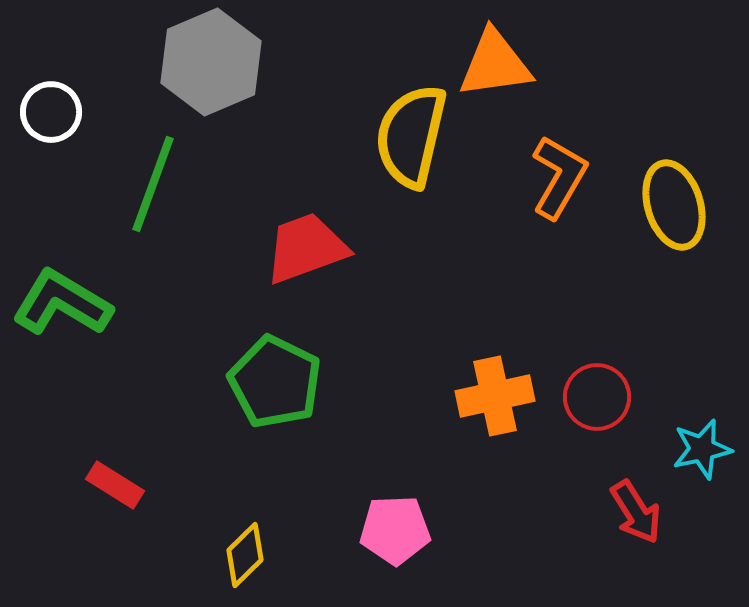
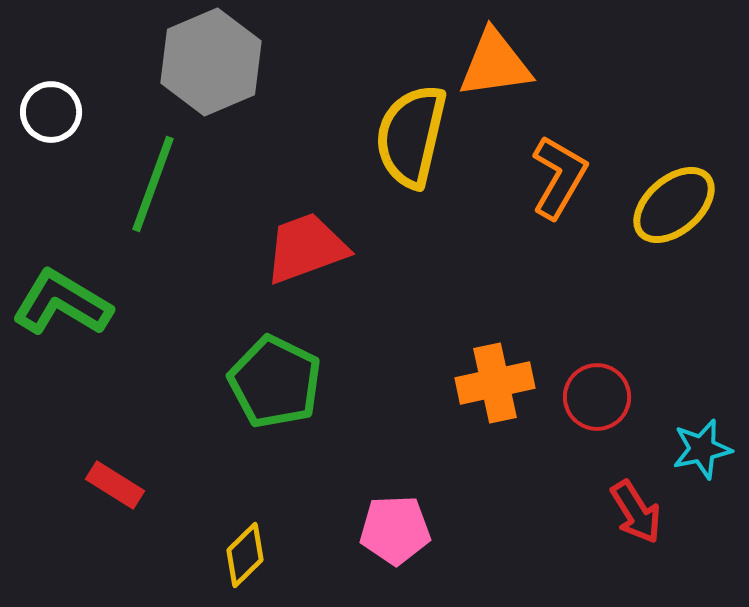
yellow ellipse: rotated 66 degrees clockwise
orange cross: moved 13 px up
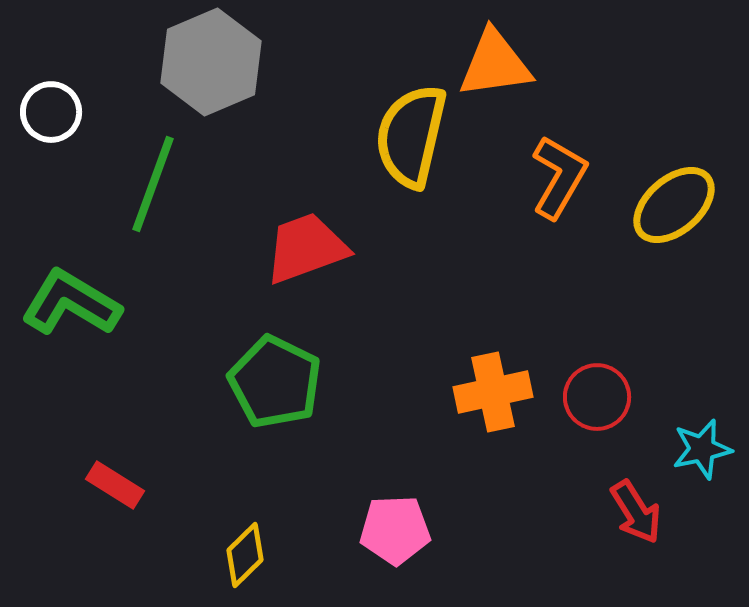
green L-shape: moved 9 px right
orange cross: moved 2 px left, 9 px down
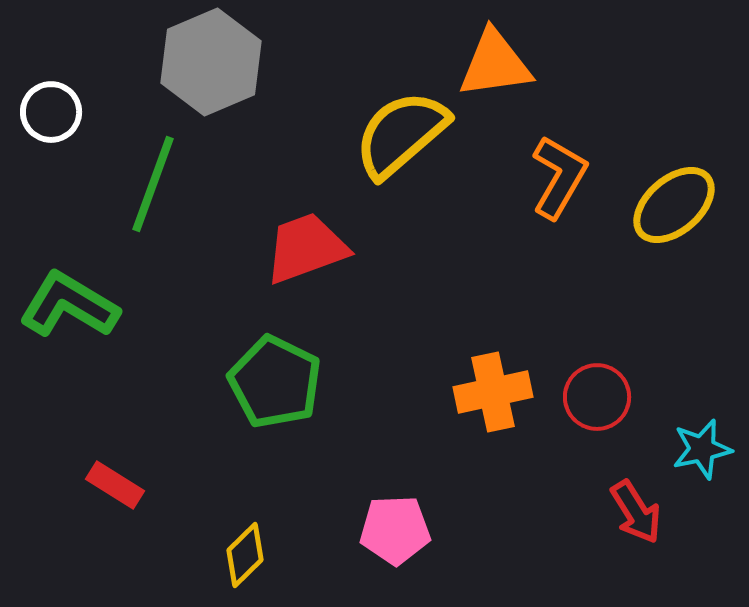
yellow semicircle: moved 10 px left, 2 px up; rotated 36 degrees clockwise
green L-shape: moved 2 px left, 2 px down
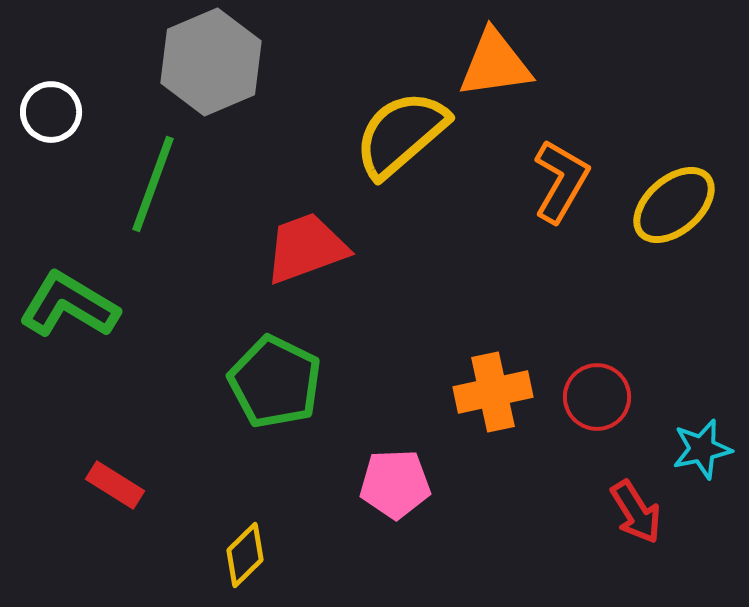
orange L-shape: moved 2 px right, 4 px down
pink pentagon: moved 46 px up
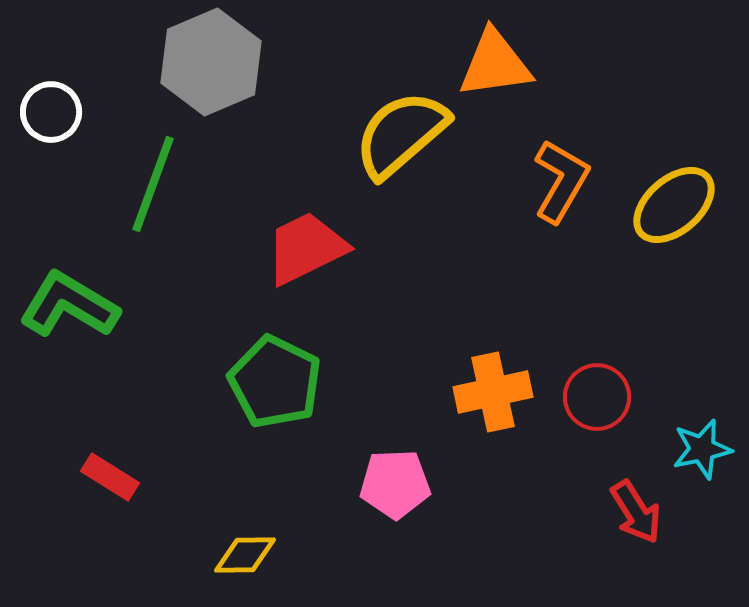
red trapezoid: rotated 6 degrees counterclockwise
red rectangle: moved 5 px left, 8 px up
yellow diamond: rotated 44 degrees clockwise
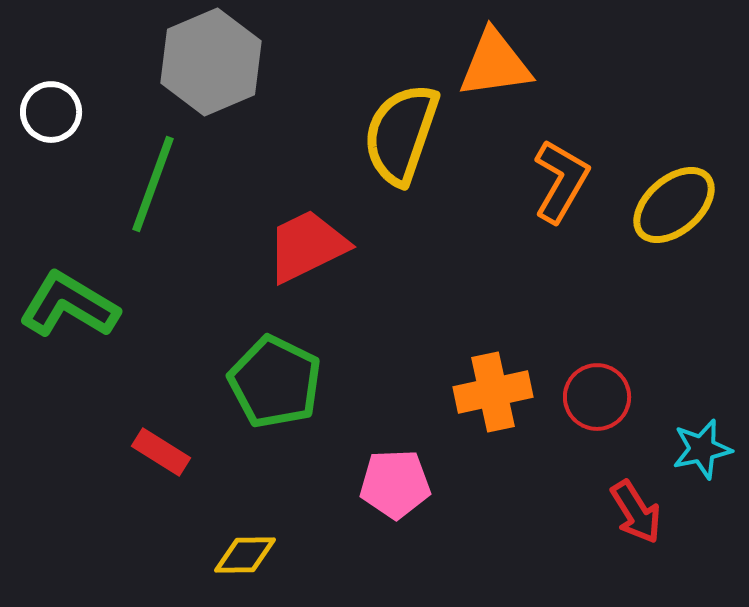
yellow semicircle: rotated 30 degrees counterclockwise
red trapezoid: moved 1 px right, 2 px up
red rectangle: moved 51 px right, 25 px up
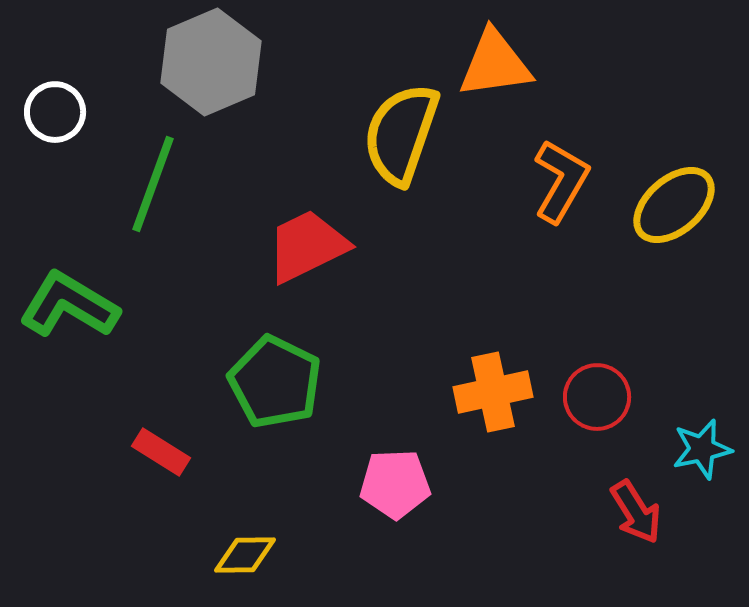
white circle: moved 4 px right
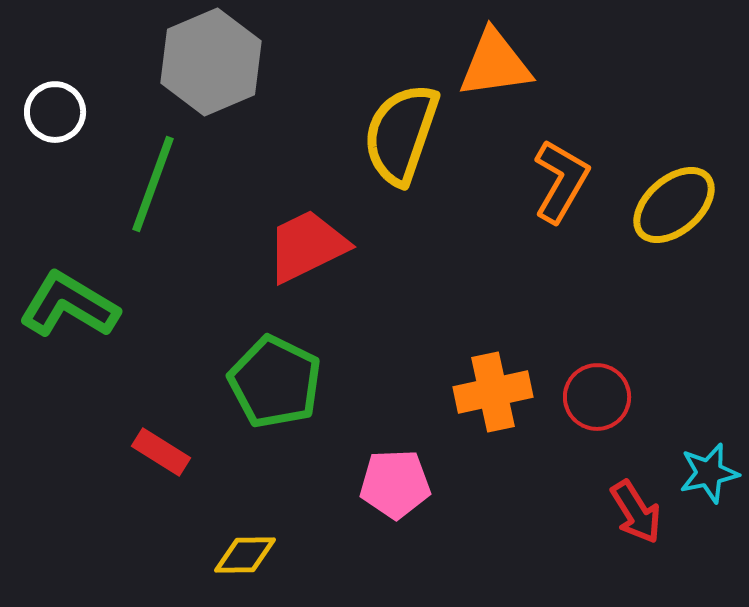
cyan star: moved 7 px right, 24 px down
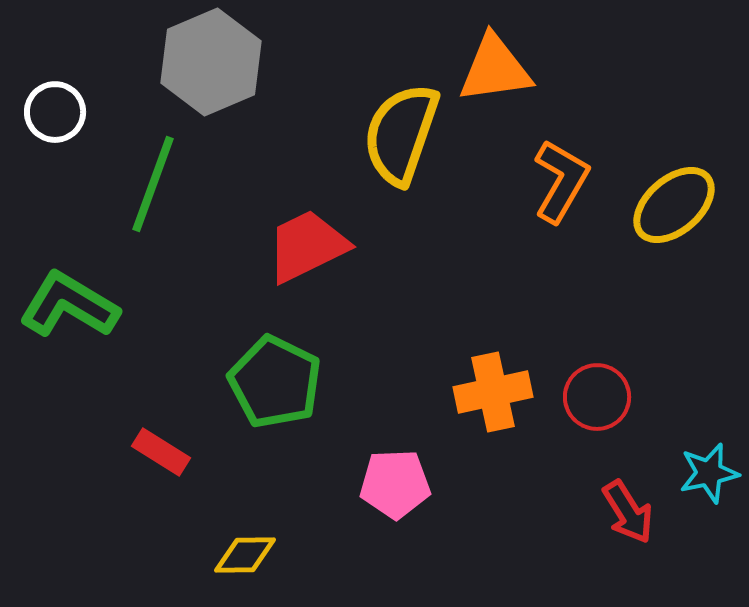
orange triangle: moved 5 px down
red arrow: moved 8 px left
